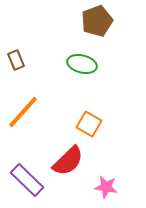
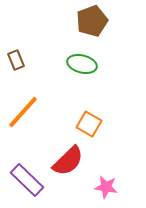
brown pentagon: moved 5 px left
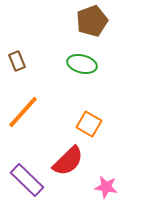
brown rectangle: moved 1 px right, 1 px down
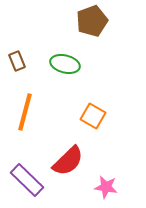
green ellipse: moved 17 px left
orange line: moved 2 px right; rotated 27 degrees counterclockwise
orange square: moved 4 px right, 8 px up
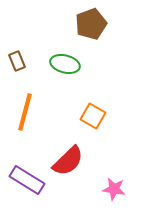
brown pentagon: moved 1 px left, 3 px down
purple rectangle: rotated 12 degrees counterclockwise
pink star: moved 8 px right, 2 px down
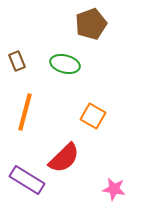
red semicircle: moved 4 px left, 3 px up
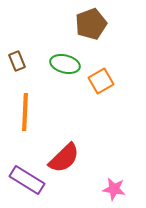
orange line: rotated 12 degrees counterclockwise
orange square: moved 8 px right, 35 px up; rotated 30 degrees clockwise
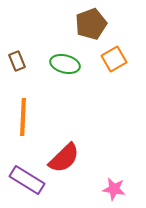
orange square: moved 13 px right, 22 px up
orange line: moved 2 px left, 5 px down
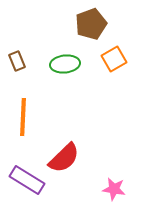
green ellipse: rotated 20 degrees counterclockwise
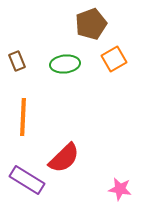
pink star: moved 6 px right
